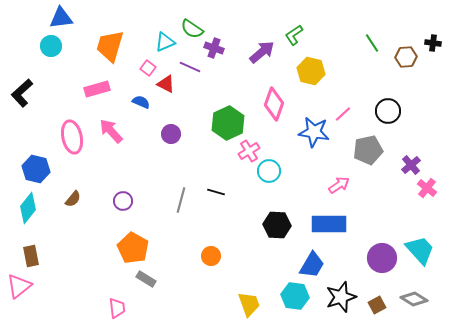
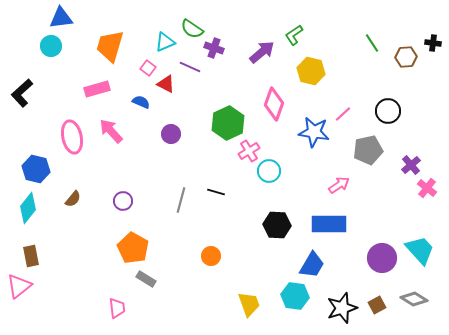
black star at (341, 297): moved 1 px right, 11 px down
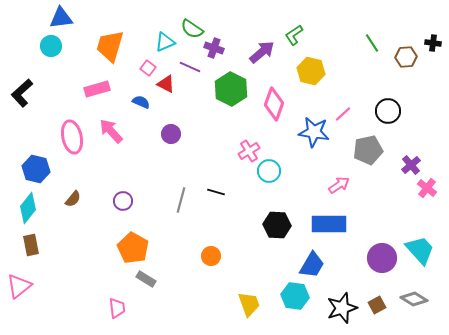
green hexagon at (228, 123): moved 3 px right, 34 px up; rotated 8 degrees counterclockwise
brown rectangle at (31, 256): moved 11 px up
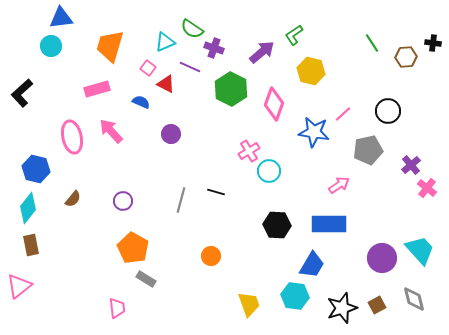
gray diamond at (414, 299): rotated 44 degrees clockwise
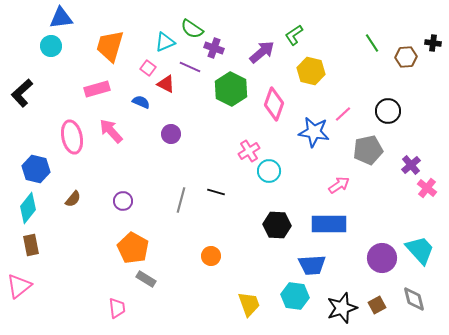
blue trapezoid at (312, 265): rotated 56 degrees clockwise
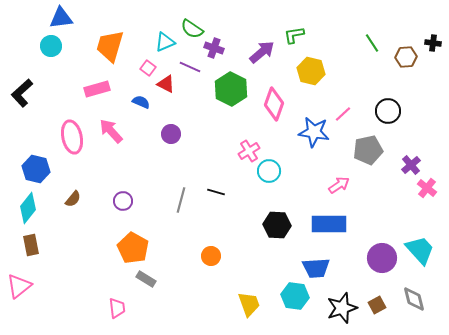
green L-shape at (294, 35): rotated 25 degrees clockwise
blue trapezoid at (312, 265): moved 4 px right, 3 px down
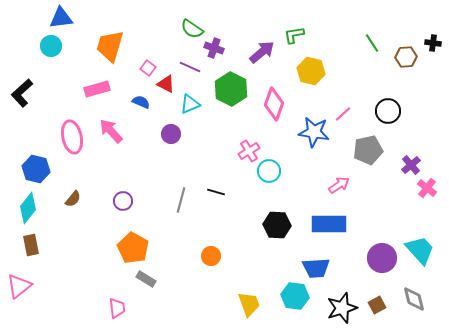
cyan triangle at (165, 42): moved 25 px right, 62 px down
